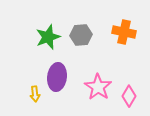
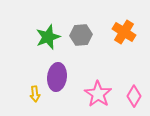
orange cross: rotated 20 degrees clockwise
pink star: moved 7 px down
pink diamond: moved 5 px right
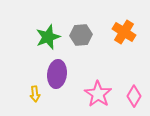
purple ellipse: moved 3 px up
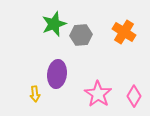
green star: moved 6 px right, 13 px up
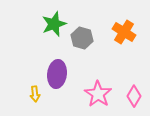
gray hexagon: moved 1 px right, 3 px down; rotated 20 degrees clockwise
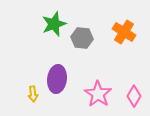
gray hexagon: rotated 10 degrees counterclockwise
purple ellipse: moved 5 px down
yellow arrow: moved 2 px left
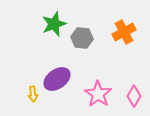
orange cross: rotated 30 degrees clockwise
purple ellipse: rotated 48 degrees clockwise
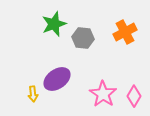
orange cross: moved 1 px right
gray hexagon: moved 1 px right
pink star: moved 5 px right
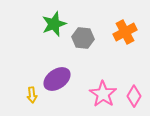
yellow arrow: moved 1 px left, 1 px down
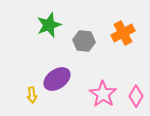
green star: moved 5 px left, 1 px down
orange cross: moved 2 px left, 1 px down
gray hexagon: moved 1 px right, 3 px down
pink diamond: moved 2 px right
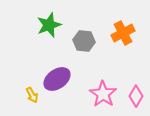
yellow arrow: rotated 21 degrees counterclockwise
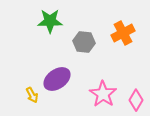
green star: moved 1 px right, 4 px up; rotated 20 degrees clockwise
gray hexagon: moved 1 px down
pink diamond: moved 4 px down
